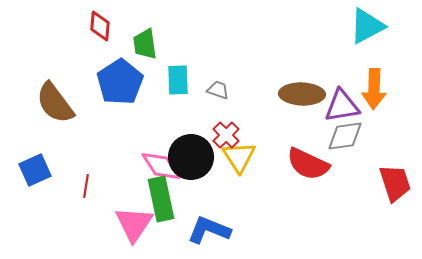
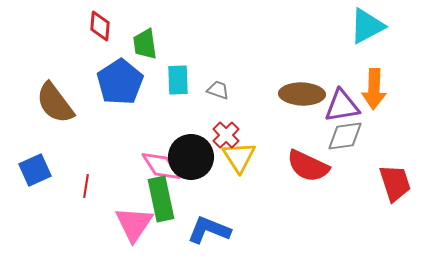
red semicircle: moved 2 px down
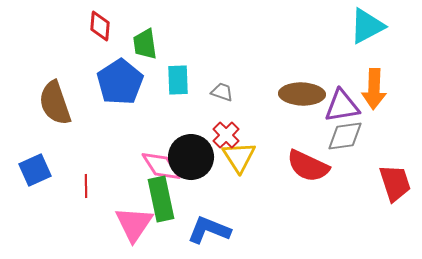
gray trapezoid: moved 4 px right, 2 px down
brown semicircle: rotated 18 degrees clockwise
red line: rotated 10 degrees counterclockwise
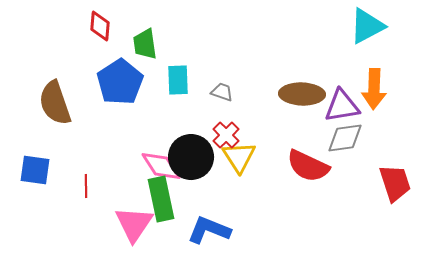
gray diamond: moved 2 px down
blue square: rotated 32 degrees clockwise
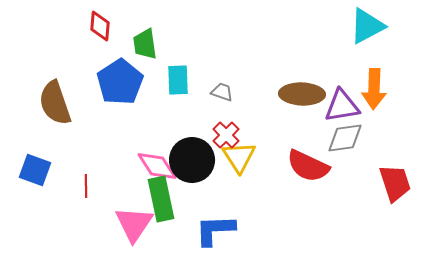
black circle: moved 1 px right, 3 px down
pink diamond: moved 4 px left
blue square: rotated 12 degrees clockwise
blue L-shape: moved 6 px right; rotated 24 degrees counterclockwise
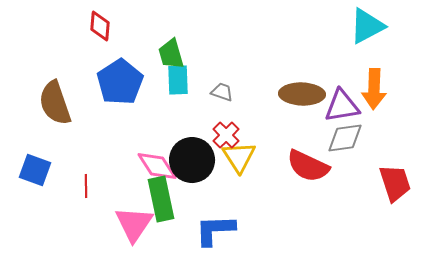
green trapezoid: moved 26 px right, 10 px down; rotated 8 degrees counterclockwise
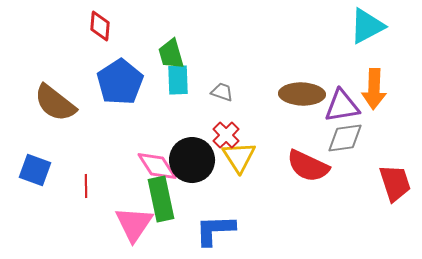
brown semicircle: rotated 33 degrees counterclockwise
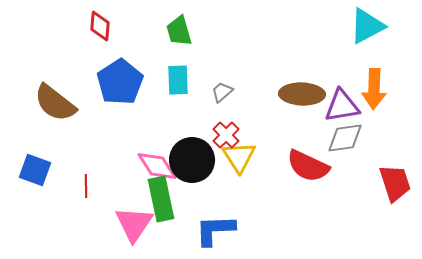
green trapezoid: moved 8 px right, 23 px up
gray trapezoid: rotated 60 degrees counterclockwise
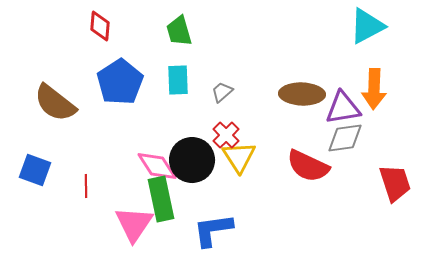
purple triangle: moved 1 px right, 2 px down
blue L-shape: moved 2 px left; rotated 6 degrees counterclockwise
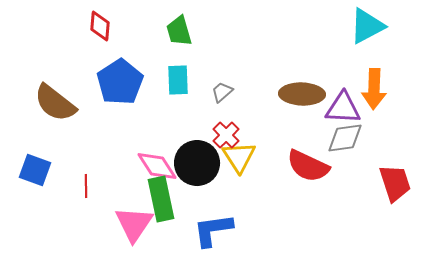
purple triangle: rotated 12 degrees clockwise
black circle: moved 5 px right, 3 px down
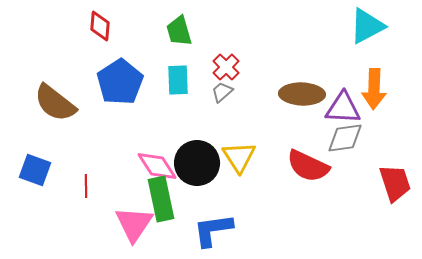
red cross: moved 68 px up
